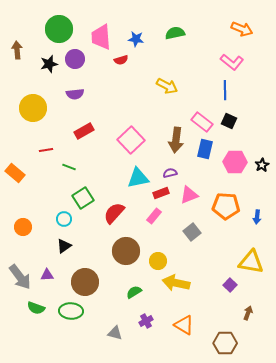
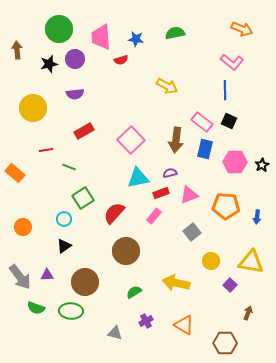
yellow circle at (158, 261): moved 53 px right
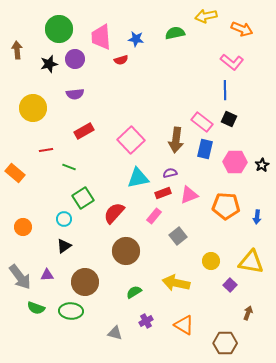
yellow arrow at (167, 86): moved 39 px right, 70 px up; rotated 140 degrees clockwise
black square at (229, 121): moved 2 px up
red rectangle at (161, 193): moved 2 px right
gray square at (192, 232): moved 14 px left, 4 px down
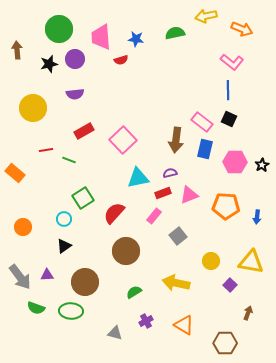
blue line at (225, 90): moved 3 px right
pink square at (131, 140): moved 8 px left
green line at (69, 167): moved 7 px up
